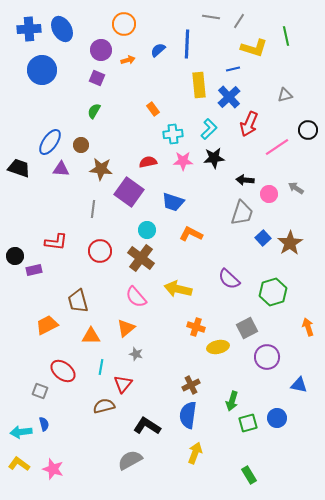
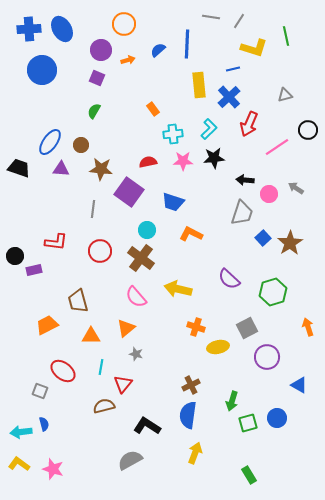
blue triangle at (299, 385): rotated 18 degrees clockwise
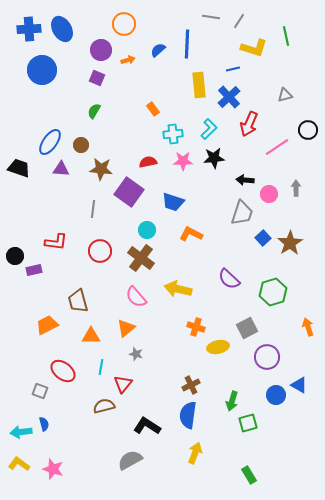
gray arrow at (296, 188): rotated 56 degrees clockwise
blue circle at (277, 418): moved 1 px left, 23 px up
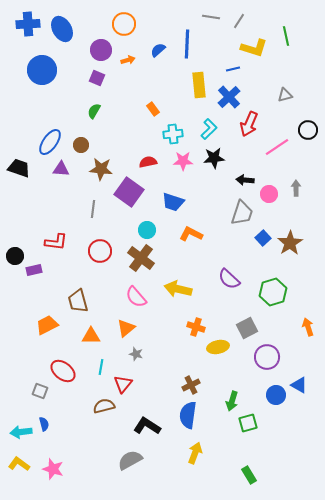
blue cross at (29, 29): moved 1 px left, 5 px up
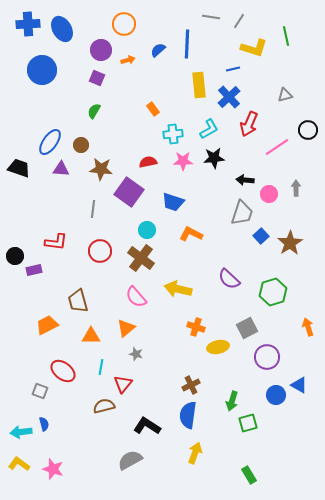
cyan L-shape at (209, 129): rotated 15 degrees clockwise
blue square at (263, 238): moved 2 px left, 2 px up
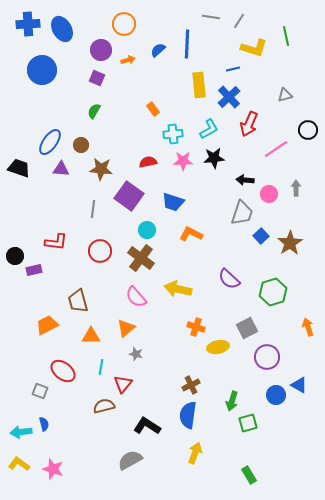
pink line at (277, 147): moved 1 px left, 2 px down
purple square at (129, 192): moved 4 px down
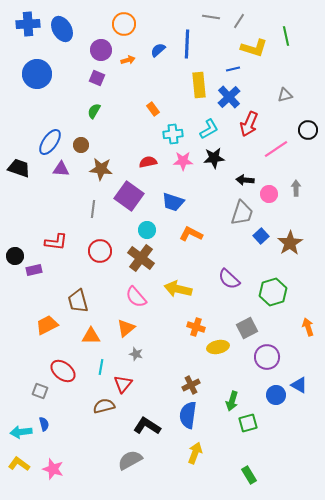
blue circle at (42, 70): moved 5 px left, 4 px down
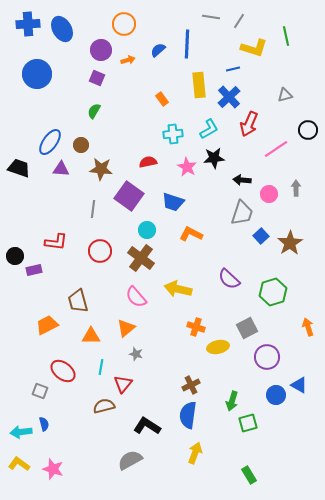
orange rectangle at (153, 109): moved 9 px right, 10 px up
pink star at (183, 161): moved 4 px right, 6 px down; rotated 30 degrees clockwise
black arrow at (245, 180): moved 3 px left
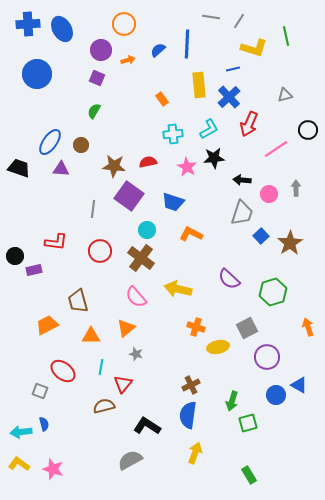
brown star at (101, 169): moved 13 px right, 3 px up
